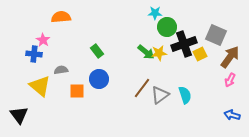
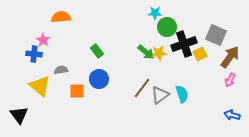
cyan semicircle: moved 3 px left, 1 px up
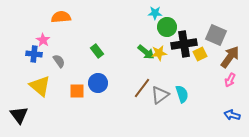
black cross: rotated 10 degrees clockwise
gray semicircle: moved 2 px left, 9 px up; rotated 64 degrees clockwise
blue circle: moved 1 px left, 4 px down
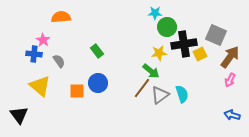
green arrow: moved 5 px right, 19 px down
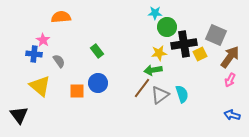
green arrow: moved 2 px right, 1 px up; rotated 132 degrees clockwise
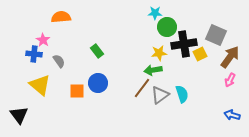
yellow triangle: moved 1 px up
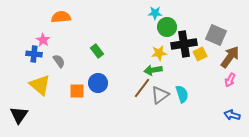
black triangle: rotated 12 degrees clockwise
